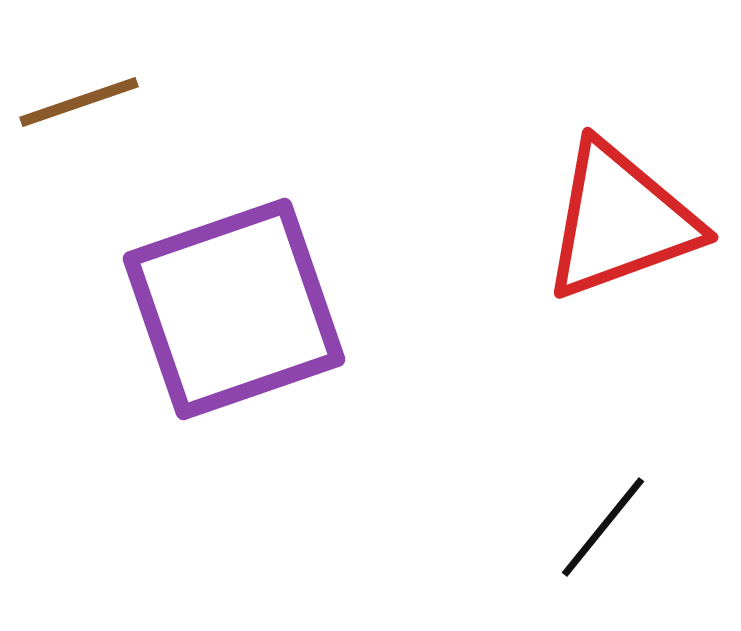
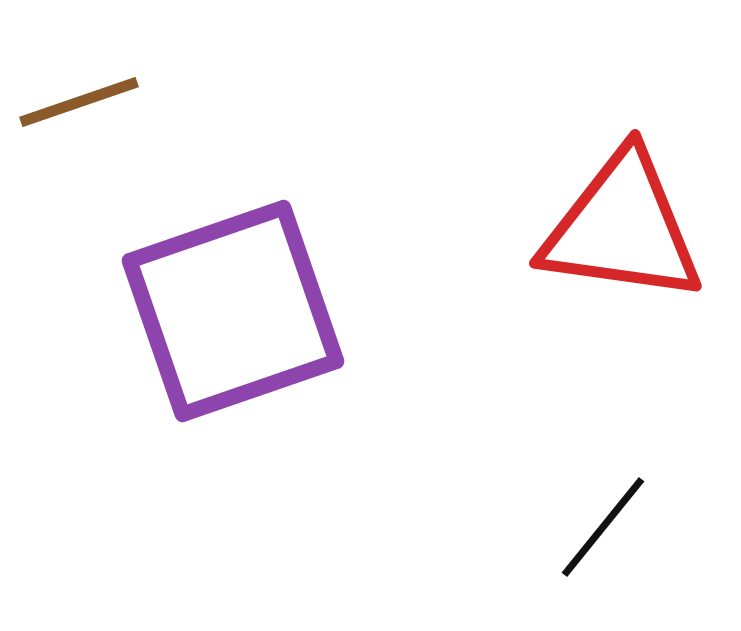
red triangle: moved 2 px right, 7 px down; rotated 28 degrees clockwise
purple square: moved 1 px left, 2 px down
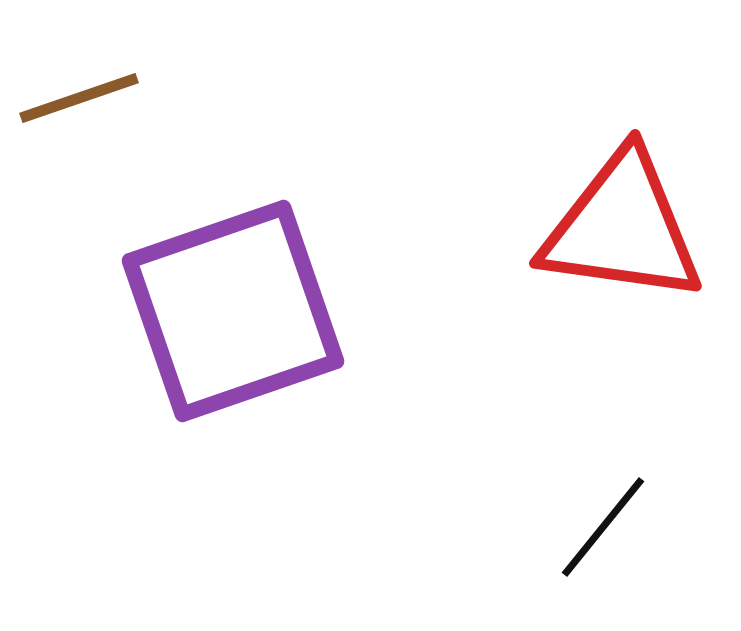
brown line: moved 4 px up
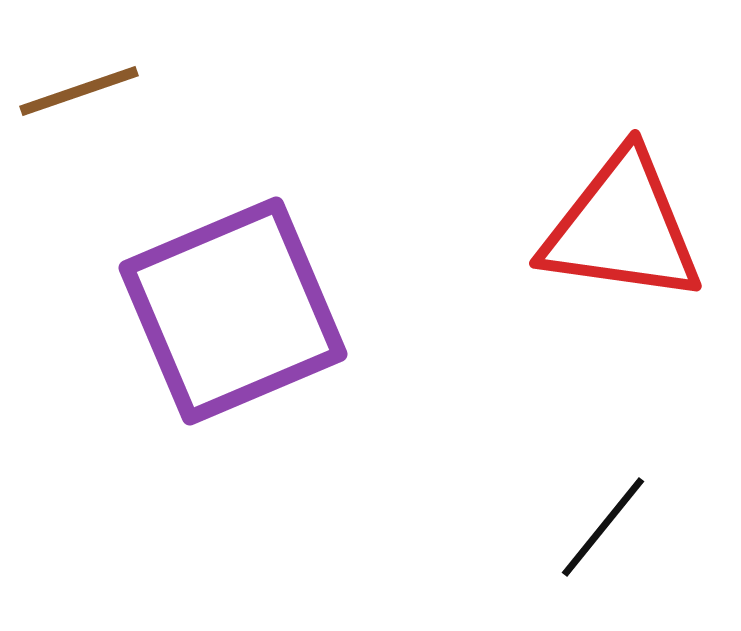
brown line: moved 7 px up
purple square: rotated 4 degrees counterclockwise
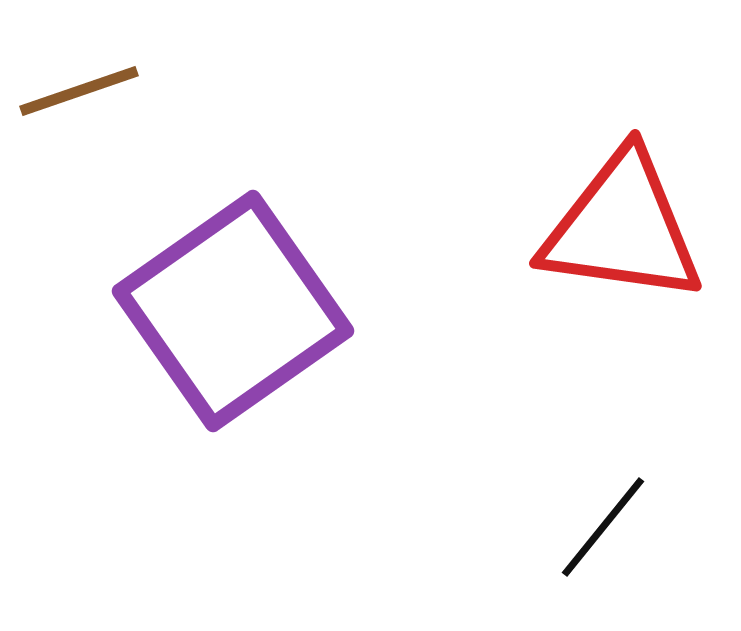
purple square: rotated 12 degrees counterclockwise
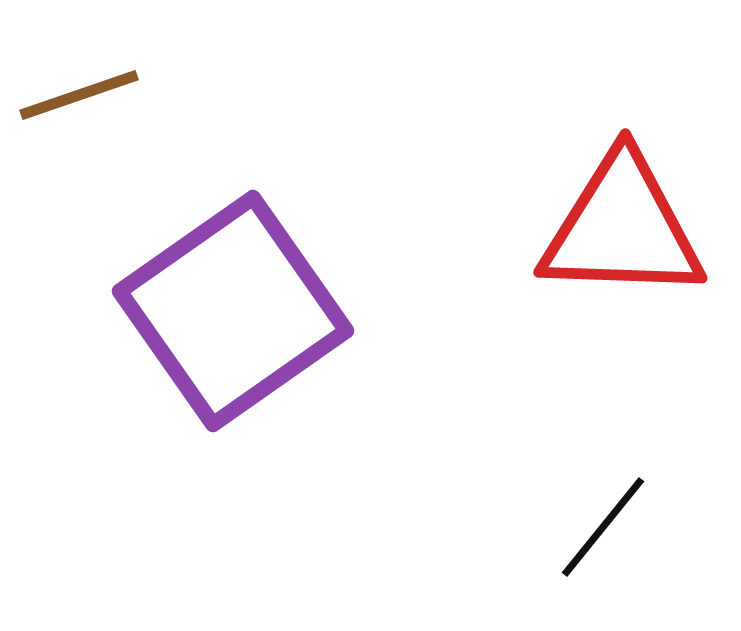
brown line: moved 4 px down
red triangle: rotated 6 degrees counterclockwise
